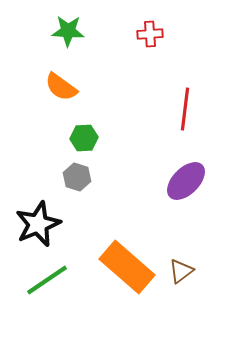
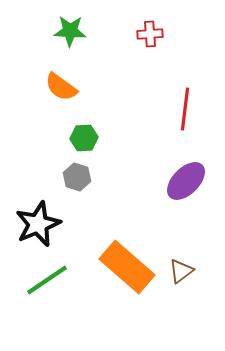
green star: moved 2 px right
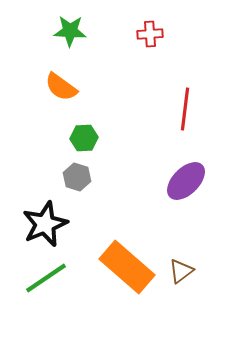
black star: moved 7 px right
green line: moved 1 px left, 2 px up
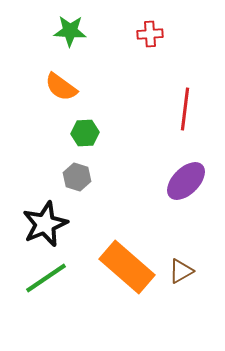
green hexagon: moved 1 px right, 5 px up
brown triangle: rotated 8 degrees clockwise
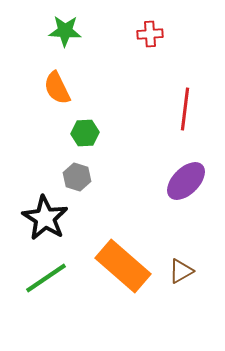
green star: moved 5 px left
orange semicircle: moved 4 px left, 1 px down; rotated 28 degrees clockwise
black star: moved 6 px up; rotated 18 degrees counterclockwise
orange rectangle: moved 4 px left, 1 px up
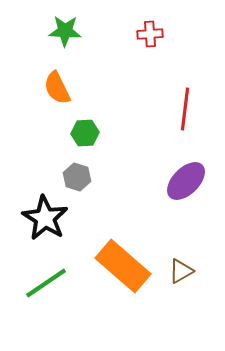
green line: moved 5 px down
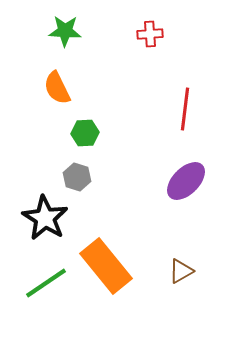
orange rectangle: moved 17 px left; rotated 10 degrees clockwise
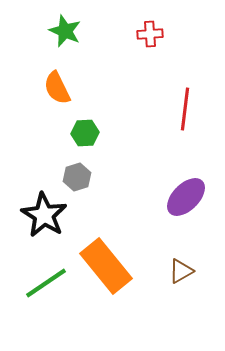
green star: rotated 20 degrees clockwise
gray hexagon: rotated 24 degrees clockwise
purple ellipse: moved 16 px down
black star: moved 1 px left, 3 px up
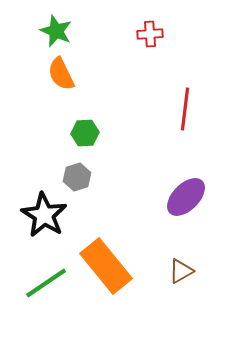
green star: moved 9 px left
orange semicircle: moved 4 px right, 14 px up
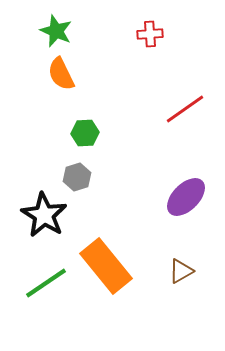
red line: rotated 48 degrees clockwise
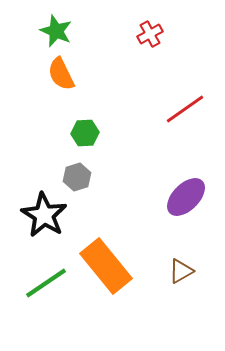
red cross: rotated 25 degrees counterclockwise
